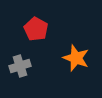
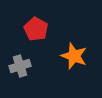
orange star: moved 2 px left, 2 px up
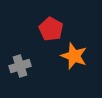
red pentagon: moved 15 px right
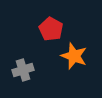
gray cross: moved 3 px right, 4 px down
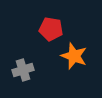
red pentagon: rotated 20 degrees counterclockwise
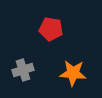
orange star: moved 1 px left, 17 px down; rotated 16 degrees counterclockwise
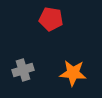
red pentagon: moved 10 px up
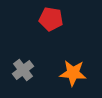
gray cross: rotated 20 degrees counterclockwise
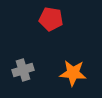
gray cross: rotated 20 degrees clockwise
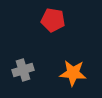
red pentagon: moved 2 px right, 1 px down
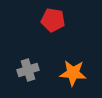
gray cross: moved 5 px right
